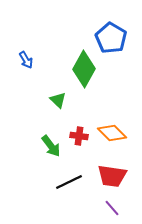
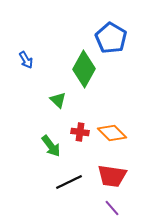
red cross: moved 1 px right, 4 px up
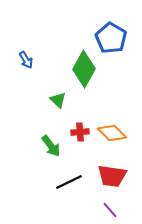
red cross: rotated 12 degrees counterclockwise
purple line: moved 2 px left, 2 px down
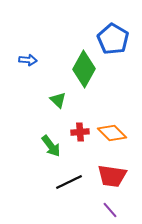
blue pentagon: moved 2 px right, 1 px down
blue arrow: moved 2 px right; rotated 54 degrees counterclockwise
